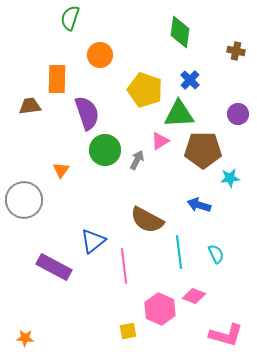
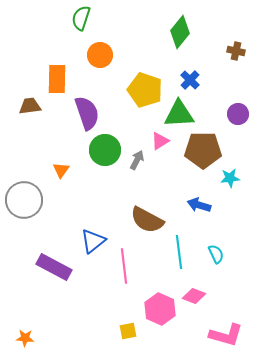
green semicircle: moved 11 px right
green diamond: rotated 32 degrees clockwise
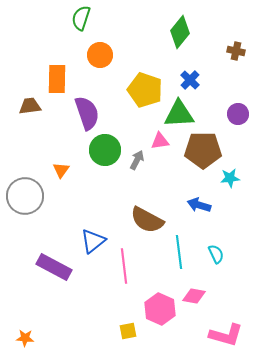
pink triangle: rotated 24 degrees clockwise
gray circle: moved 1 px right, 4 px up
pink diamond: rotated 10 degrees counterclockwise
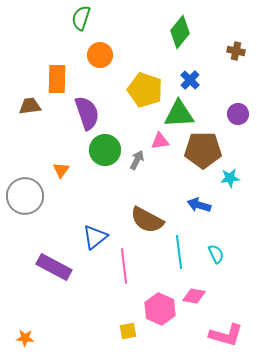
blue triangle: moved 2 px right, 4 px up
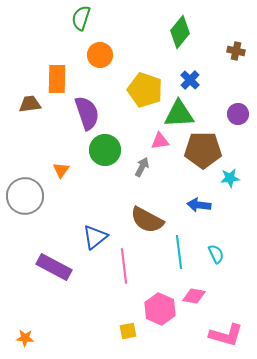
brown trapezoid: moved 2 px up
gray arrow: moved 5 px right, 7 px down
blue arrow: rotated 10 degrees counterclockwise
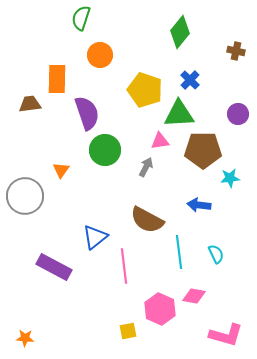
gray arrow: moved 4 px right
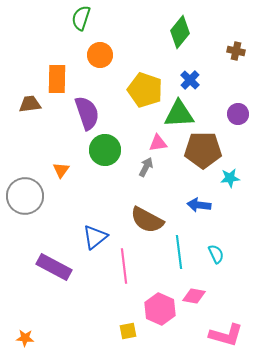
pink triangle: moved 2 px left, 2 px down
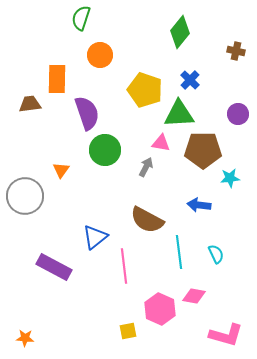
pink triangle: moved 3 px right; rotated 18 degrees clockwise
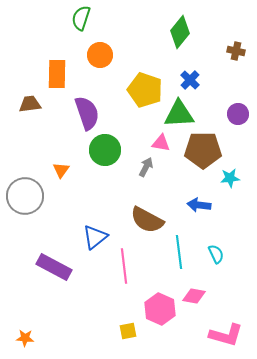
orange rectangle: moved 5 px up
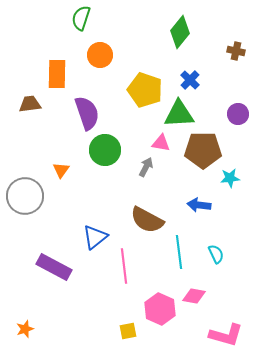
orange star: moved 9 px up; rotated 24 degrees counterclockwise
